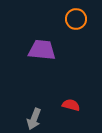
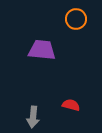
gray arrow: moved 1 px left, 2 px up; rotated 15 degrees counterclockwise
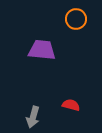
gray arrow: rotated 10 degrees clockwise
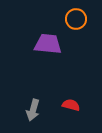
purple trapezoid: moved 6 px right, 6 px up
gray arrow: moved 7 px up
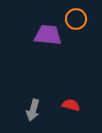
purple trapezoid: moved 9 px up
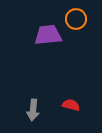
purple trapezoid: rotated 12 degrees counterclockwise
gray arrow: rotated 10 degrees counterclockwise
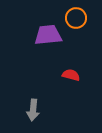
orange circle: moved 1 px up
red semicircle: moved 30 px up
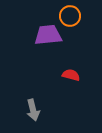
orange circle: moved 6 px left, 2 px up
gray arrow: rotated 20 degrees counterclockwise
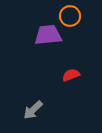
red semicircle: rotated 36 degrees counterclockwise
gray arrow: rotated 60 degrees clockwise
